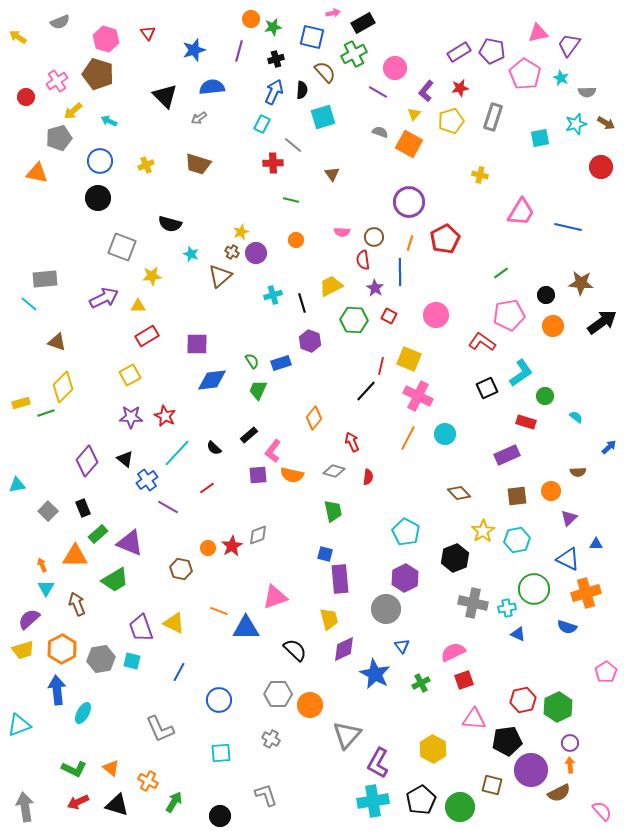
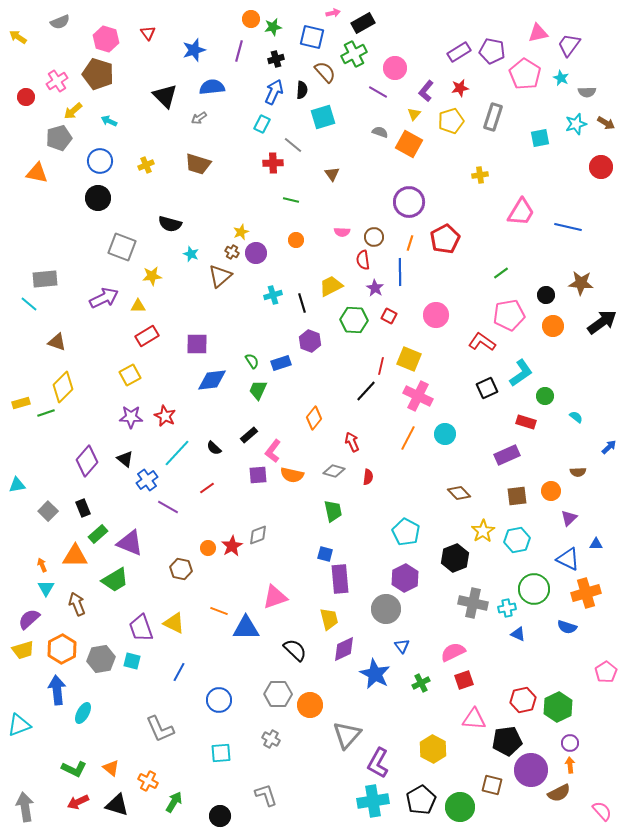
yellow cross at (480, 175): rotated 21 degrees counterclockwise
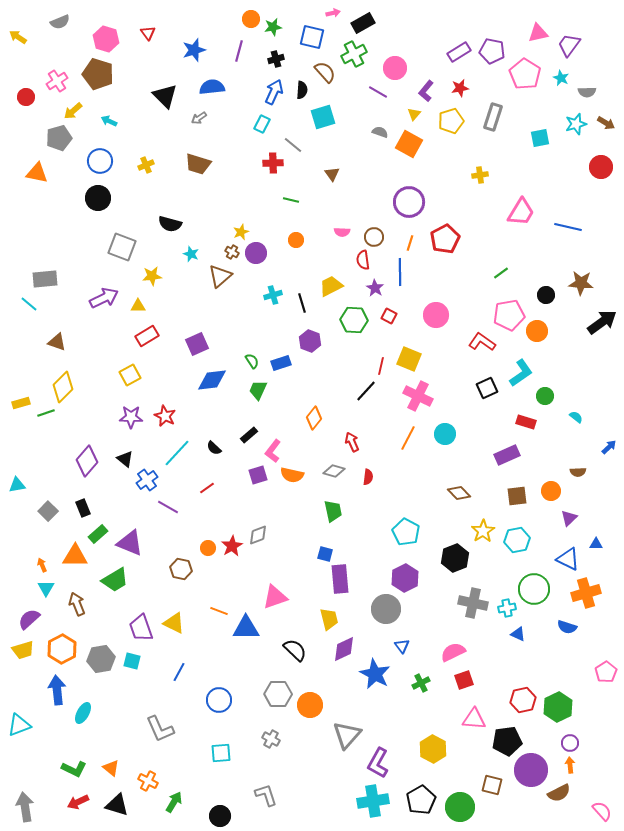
orange circle at (553, 326): moved 16 px left, 5 px down
purple square at (197, 344): rotated 25 degrees counterclockwise
purple square at (258, 475): rotated 12 degrees counterclockwise
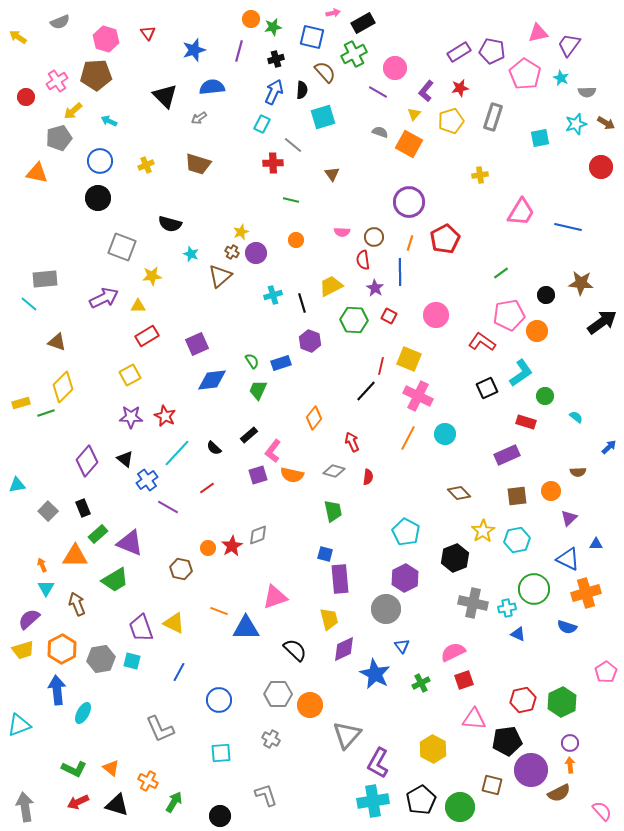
brown pentagon at (98, 74): moved 2 px left, 1 px down; rotated 20 degrees counterclockwise
green hexagon at (558, 707): moved 4 px right, 5 px up
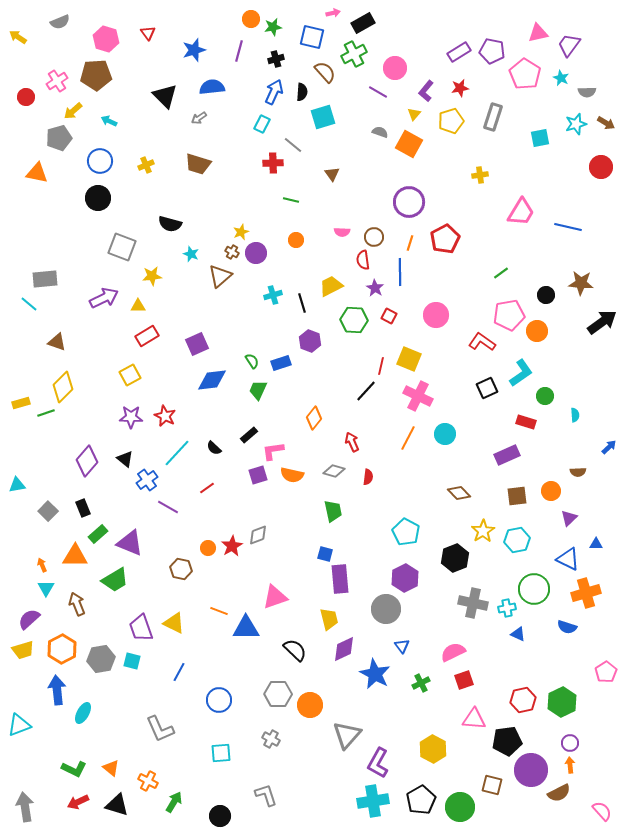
black semicircle at (302, 90): moved 2 px down
cyan semicircle at (576, 417): moved 1 px left, 2 px up; rotated 48 degrees clockwise
pink L-shape at (273, 451): rotated 45 degrees clockwise
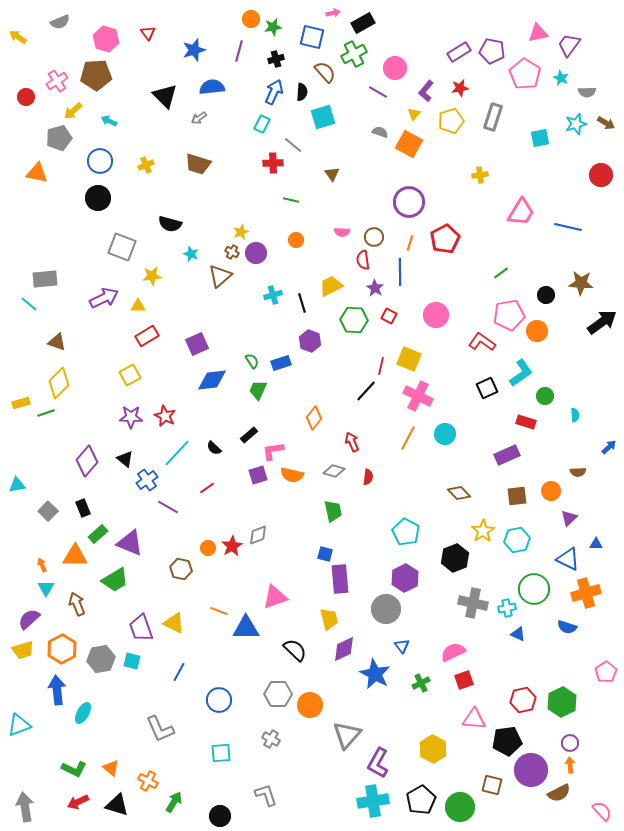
red circle at (601, 167): moved 8 px down
yellow diamond at (63, 387): moved 4 px left, 4 px up
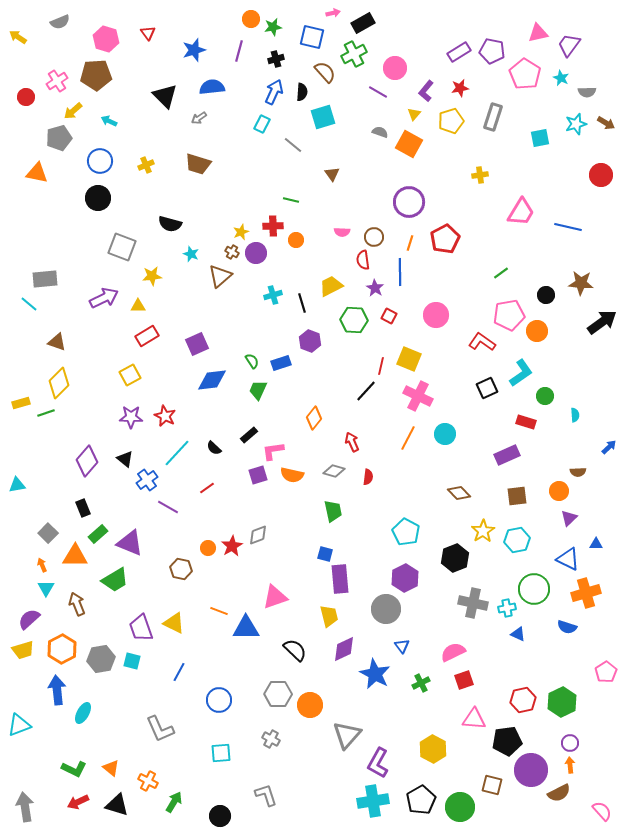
red cross at (273, 163): moved 63 px down
orange circle at (551, 491): moved 8 px right
gray square at (48, 511): moved 22 px down
yellow trapezoid at (329, 619): moved 3 px up
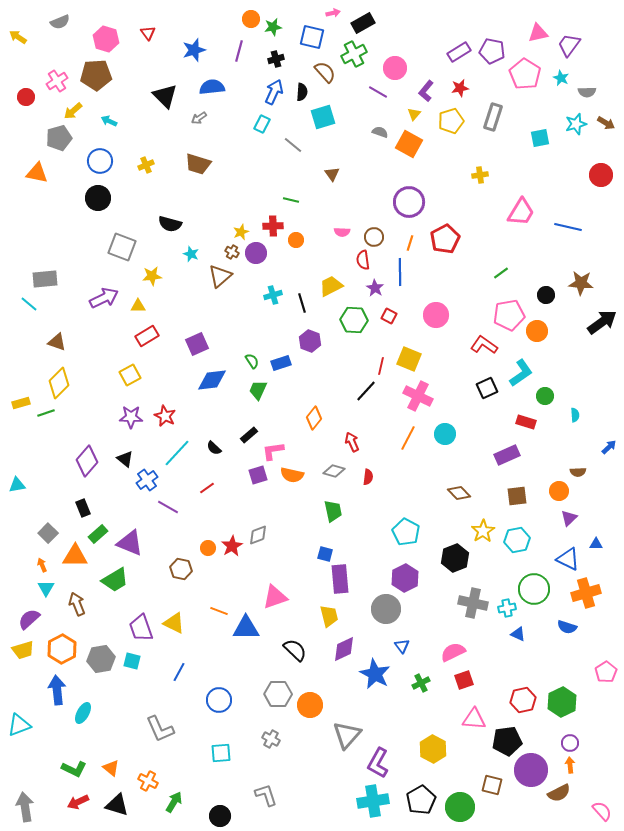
red L-shape at (482, 342): moved 2 px right, 3 px down
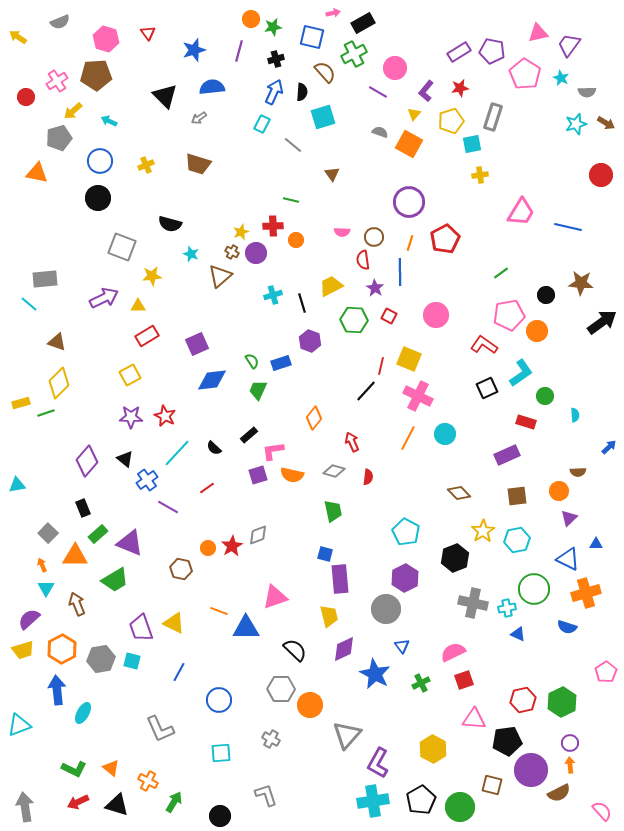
cyan square at (540, 138): moved 68 px left, 6 px down
gray hexagon at (278, 694): moved 3 px right, 5 px up
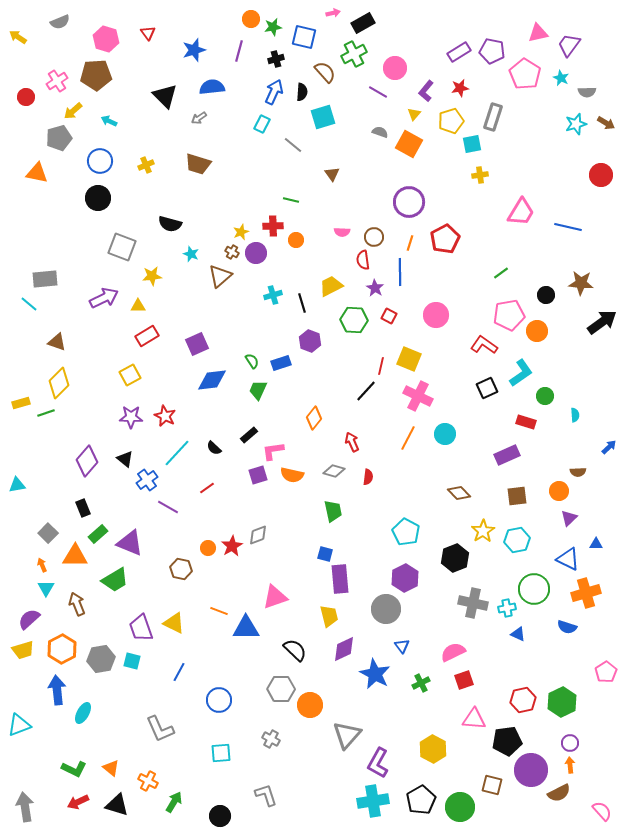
blue square at (312, 37): moved 8 px left
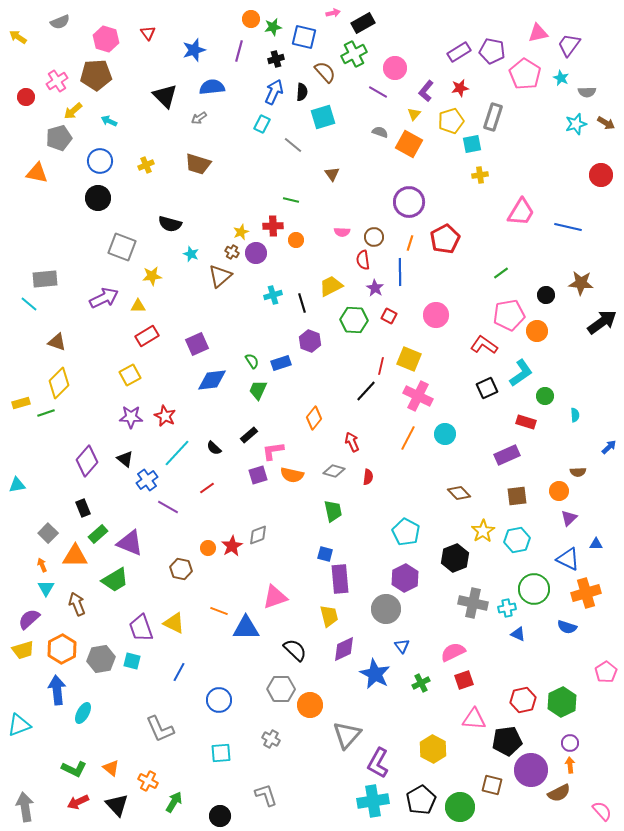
black triangle at (117, 805): rotated 30 degrees clockwise
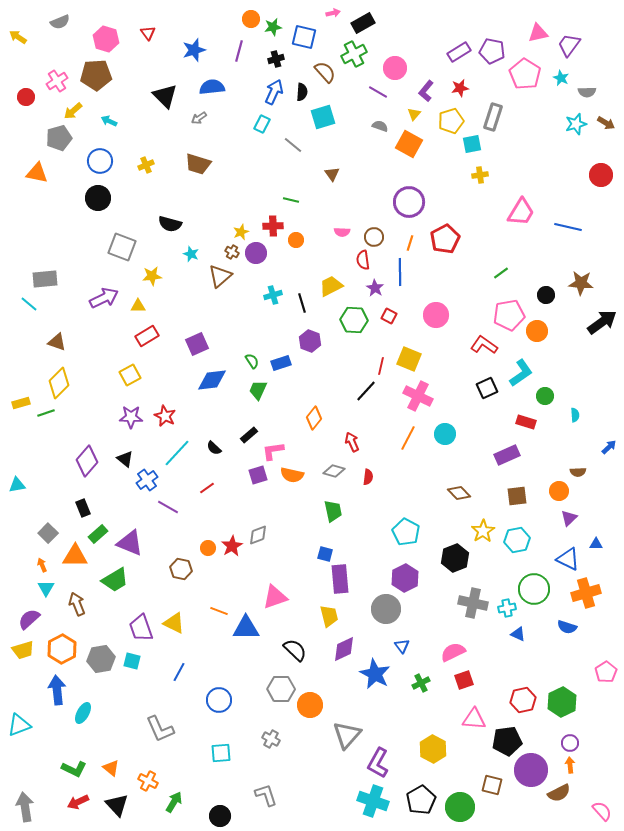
gray semicircle at (380, 132): moved 6 px up
cyan cross at (373, 801): rotated 28 degrees clockwise
